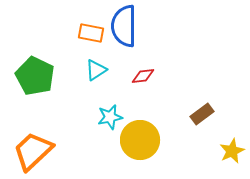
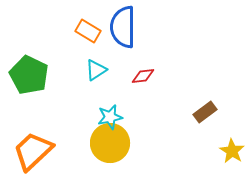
blue semicircle: moved 1 px left, 1 px down
orange rectangle: moved 3 px left, 2 px up; rotated 20 degrees clockwise
green pentagon: moved 6 px left, 1 px up
brown rectangle: moved 3 px right, 2 px up
yellow circle: moved 30 px left, 3 px down
yellow star: rotated 15 degrees counterclockwise
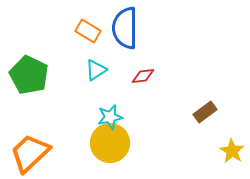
blue semicircle: moved 2 px right, 1 px down
orange trapezoid: moved 3 px left, 2 px down
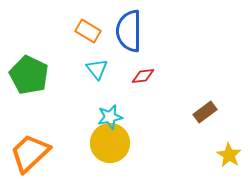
blue semicircle: moved 4 px right, 3 px down
cyan triangle: moved 1 px right, 1 px up; rotated 35 degrees counterclockwise
yellow star: moved 3 px left, 4 px down
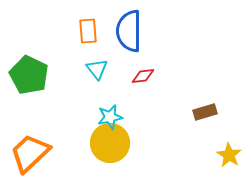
orange rectangle: rotated 55 degrees clockwise
brown rectangle: rotated 20 degrees clockwise
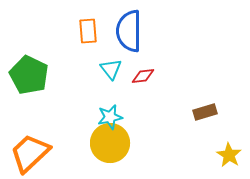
cyan triangle: moved 14 px right
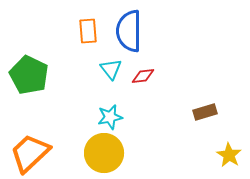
yellow circle: moved 6 px left, 10 px down
